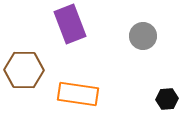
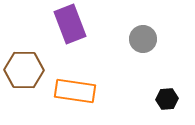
gray circle: moved 3 px down
orange rectangle: moved 3 px left, 3 px up
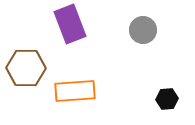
gray circle: moved 9 px up
brown hexagon: moved 2 px right, 2 px up
orange rectangle: rotated 12 degrees counterclockwise
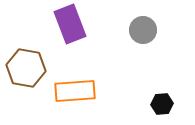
brown hexagon: rotated 9 degrees clockwise
black hexagon: moved 5 px left, 5 px down
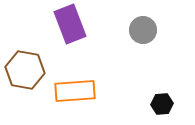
brown hexagon: moved 1 px left, 2 px down
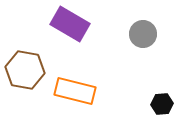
purple rectangle: rotated 39 degrees counterclockwise
gray circle: moved 4 px down
orange rectangle: rotated 18 degrees clockwise
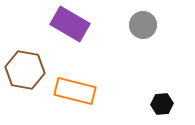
gray circle: moved 9 px up
